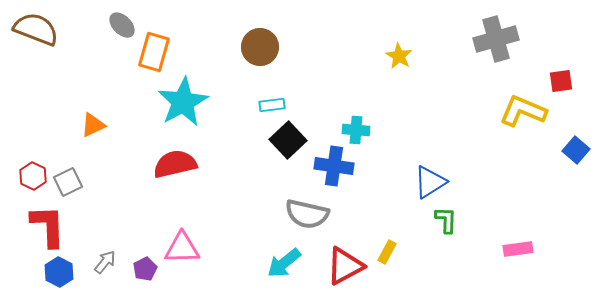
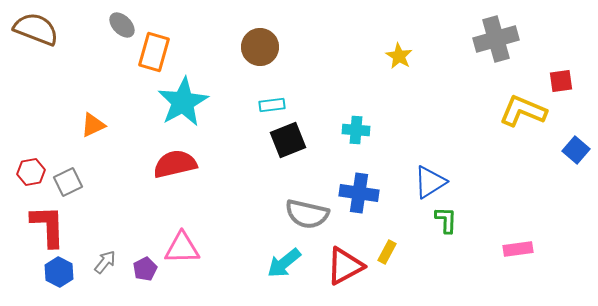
black square: rotated 21 degrees clockwise
blue cross: moved 25 px right, 27 px down
red hexagon: moved 2 px left, 4 px up; rotated 24 degrees clockwise
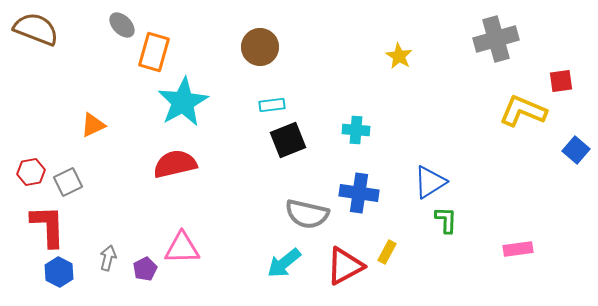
gray arrow: moved 3 px right, 4 px up; rotated 25 degrees counterclockwise
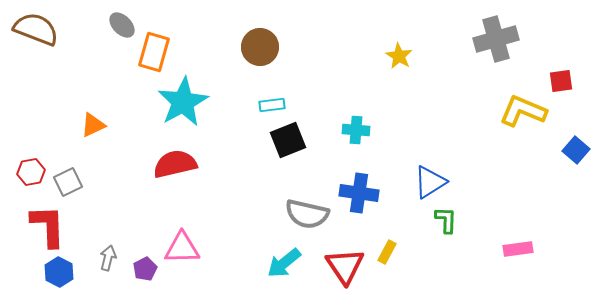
red triangle: rotated 36 degrees counterclockwise
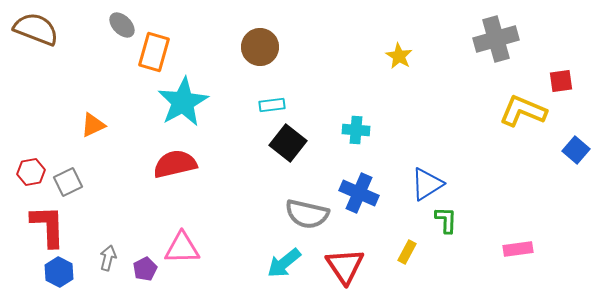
black square: moved 3 px down; rotated 30 degrees counterclockwise
blue triangle: moved 3 px left, 2 px down
blue cross: rotated 15 degrees clockwise
yellow rectangle: moved 20 px right
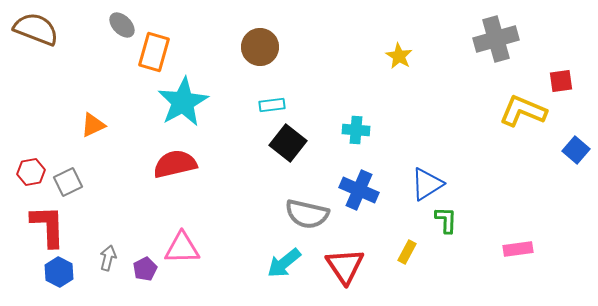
blue cross: moved 3 px up
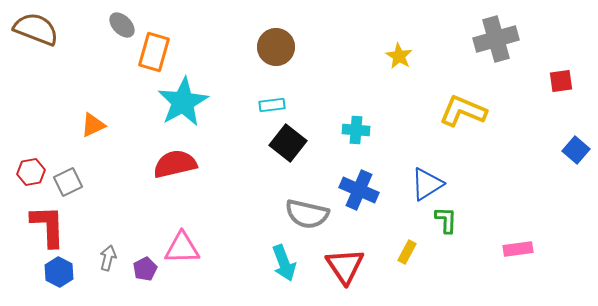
brown circle: moved 16 px right
yellow L-shape: moved 60 px left
cyan arrow: rotated 72 degrees counterclockwise
